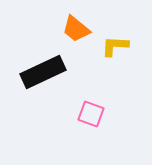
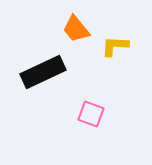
orange trapezoid: rotated 12 degrees clockwise
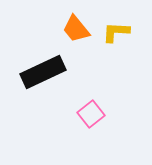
yellow L-shape: moved 1 px right, 14 px up
pink square: rotated 32 degrees clockwise
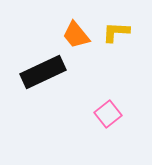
orange trapezoid: moved 6 px down
pink square: moved 17 px right
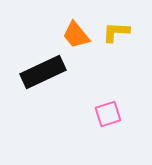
pink square: rotated 20 degrees clockwise
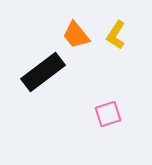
yellow L-shape: moved 3 px down; rotated 60 degrees counterclockwise
black rectangle: rotated 12 degrees counterclockwise
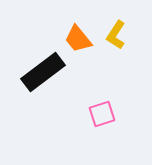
orange trapezoid: moved 2 px right, 4 px down
pink square: moved 6 px left
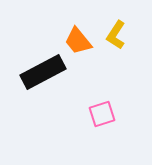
orange trapezoid: moved 2 px down
black rectangle: rotated 9 degrees clockwise
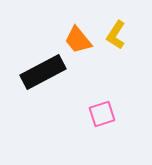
orange trapezoid: moved 1 px up
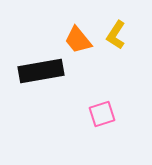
black rectangle: moved 2 px left, 1 px up; rotated 18 degrees clockwise
